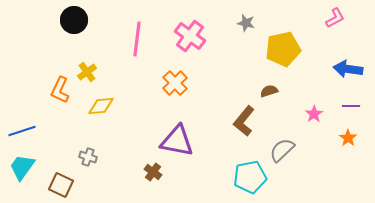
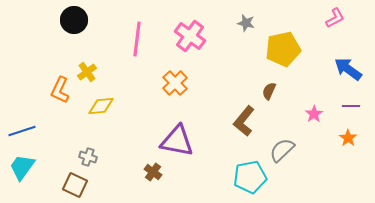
blue arrow: rotated 28 degrees clockwise
brown semicircle: rotated 48 degrees counterclockwise
brown square: moved 14 px right
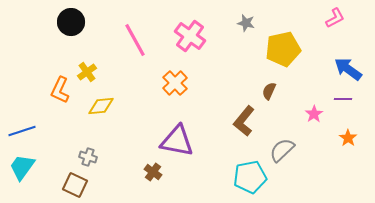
black circle: moved 3 px left, 2 px down
pink line: moved 2 px left, 1 px down; rotated 36 degrees counterclockwise
purple line: moved 8 px left, 7 px up
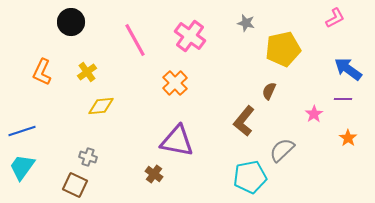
orange L-shape: moved 18 px left, 18 px up
brown cross: moved 1 px right, 2 px down
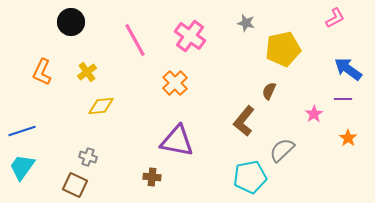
brown cross: moved 2 px left, 3 px down; rotated 30 degrees counterclockwise
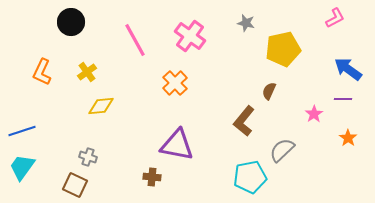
purple triangle: moved 4 px down
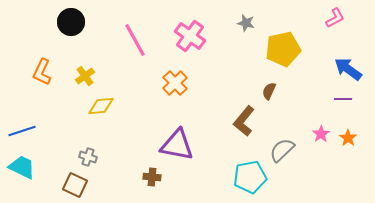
yellow cross: moved 2 px left, 4 px down
pink star: moved 7 px right, 20 px down
cyan trapezoid: rotated 80 degrees clockwise
